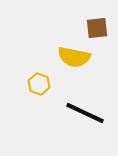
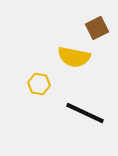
brown square: rotated 20 degrees counterclockwise
yellow hexagon: rotated 10 degrees counterclockwise
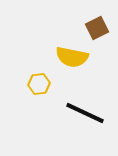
yellow semicircle: moved 2 px left
yellow hexagon: rotated 15 degrees counterclockwise
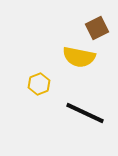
yellow semicircle: moved 7 px right
yellow hexagon: rotated 15 degrees counterclockwise
